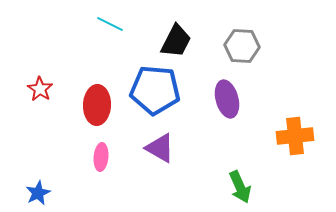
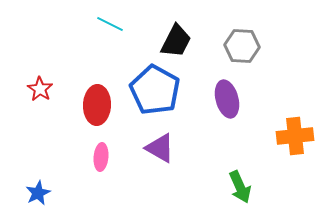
blue pentagon: rotated 24 degrees clockwise
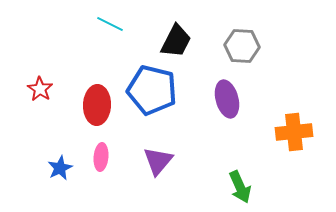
blue pentagon: moved 3 px left; rotated 15 degrees counterclockwise
orange cross: moved 1 px left, 4 px up
purple triangle: moved 2 px left, 13 px down; rotated 40 degrees clockwise
blue star: moved 22 px right, 25 px up
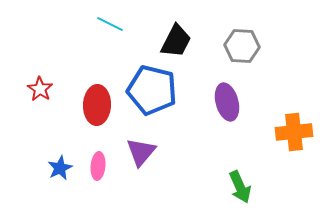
purple ellipse: moved 3 px down
pink ellipse: moved 3 px left, 9 px down
purple triangle: moved 17 px left, 9 px up
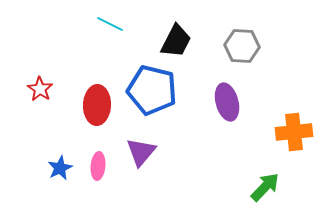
green arrow: moved 25 px right; rotated 112 degrees counterclockwise
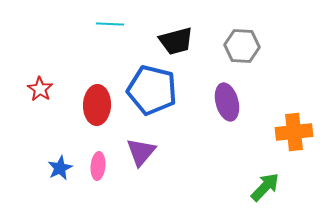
cyan line: rotated 24 degrees counterclockwise
black trapezoid: rotated 48 degrees clockwise
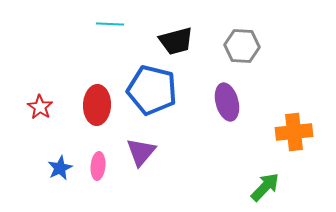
red star: moved 18 px down
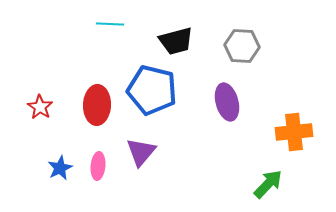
green arrow: moved 3 px right, 3 px up
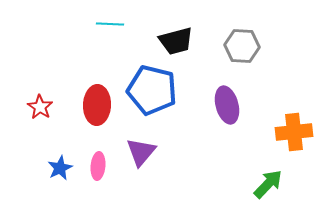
purple ellipse: moved 3 px down
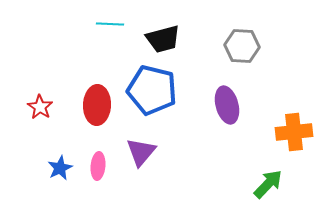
black trapezoid: moved 13 px left, 2 px up
